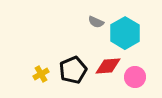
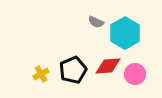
pink circle: moved 3 px up
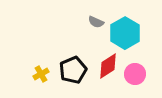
red diamond: rotated 28 degrees counterclockwise
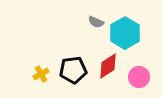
black pentagon: rotated 16 degrees clockwise
pink circle: moved 4 px right, 3 px down
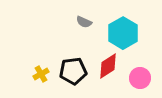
gray semicircle: moved 12 px left
cyan hexagon: moved 2 px left
black pentagon: moved 1 px down
pink circle: moved 1 px right, 1 px down
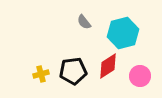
gray semicircle: rotated 28 degrees clockwise
cyan hexagon: rotated 16 degrees clockwise
yellow cross: rotated 14 degrees clockwise
pink circle: moved 2 px up
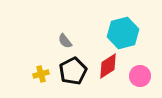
gray semicircle: moved 19 px left, 19 px down
black pentagon: rotated 20 degrees counterclockwise
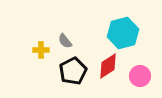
yellow cross: moved 24 px up; rotated 14 degrees clockwise
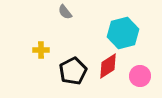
gray semicircle: moved 29 px up
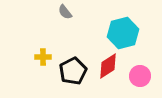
yellow cross: moved 2 px right, 7 px down
